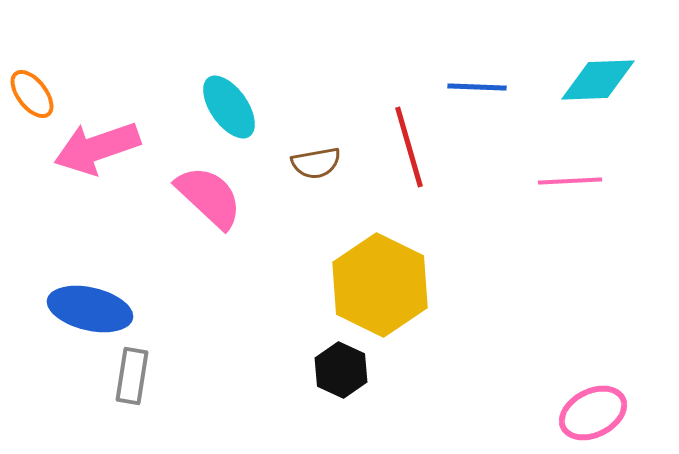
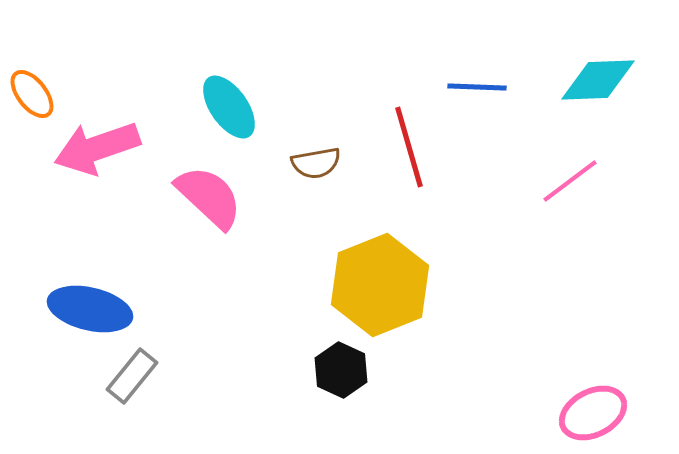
pink line: rotated 34 degrees counterclockwise
yellow hexagon: rotated 12 degrees clockwise
gray rectangle: rotated 30 degrees clockwise
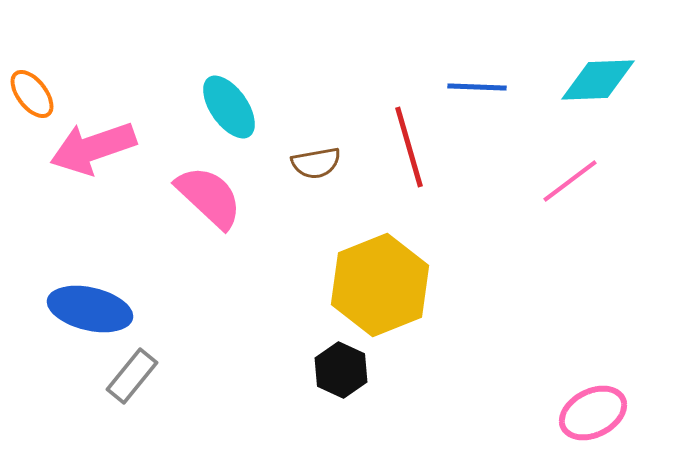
pink arrow: moved 4 px left
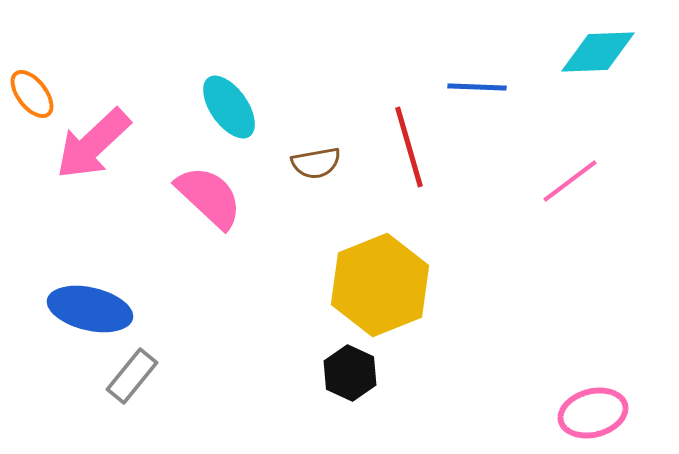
cyan diamond: moved 28 px up
pink arrow: moved 4 px up; rotated 24 degrees counterclockwise
black hexagon: moved 9 px right, 3 px down
pink ellipse: rotated 12 degrees clockwise
